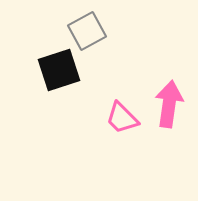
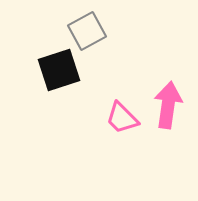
pink arrow: moved 1 px left, 1 px down
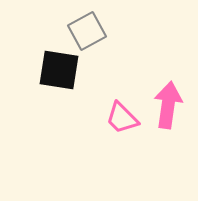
black square: rotated 27 degrees clockwise
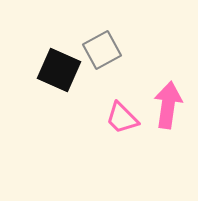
gray square: moved 15 px right, 19 px down
black square: rotated 15 degrees clockwise
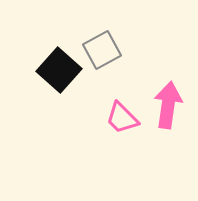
black square: rotated 18 degrees clockwise
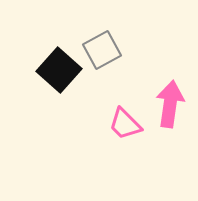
pink arrow: moved 2 px right, 1 px up
pink trapezoid: moved 3 px right, 6 px down
